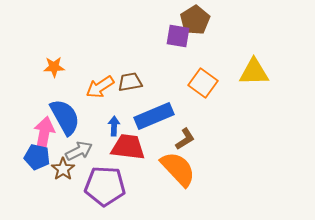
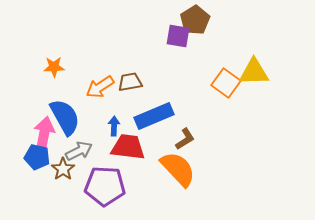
orange square: moved 23 px right
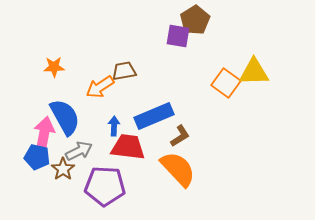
brown trapezoid: moved 6 px left, 11 px up
brown L-shape: moved 5 px left, 3 px up
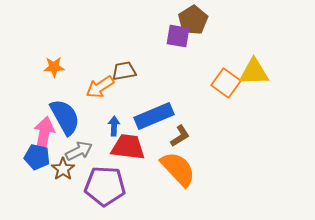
brown pentagon: moved 2 px left
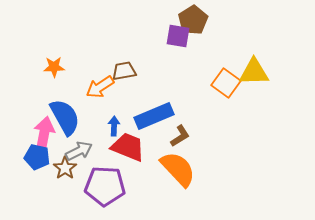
red trapezoid: rotated 15 degrees clockwise
brown star: moved 2 px right, 1 px up
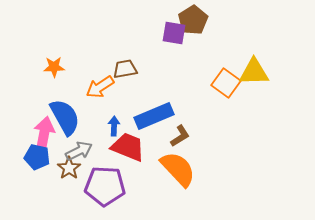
purple square: moved 4 px left, 3 px up
brown trapezoid: moved 1 px right, 2 px up
brown star: moved 4 px right
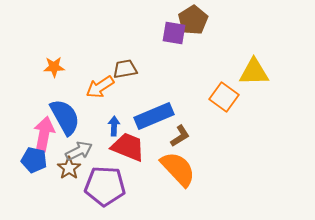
orange square: moved 2 px left, 14 px down
blue pentagon: moved 3 px left, 3 px down
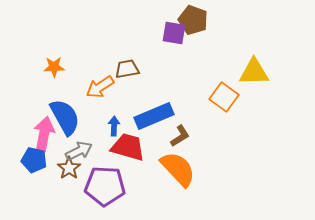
brown pentagon: rotated 20 degrees counterclockwise
brown trapezoid: moved 2 px right
red trapezoid: rotated 6 degrees counterclockwise
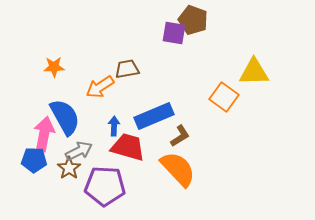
blue pentagon: rotated 10 degrees counterclockwise
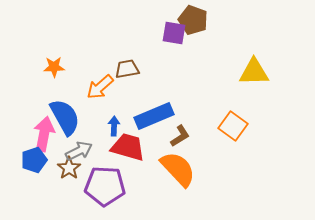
orange arrow: rotated 8 degrees counterclockwise
orange square: moved 9 px right, 29 px down
blue pentagon: rotated 20 degrees counterclockwise
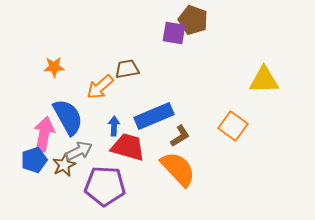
yellow triangle: moved 10 px right, 8 px down
blue semicircle: moved 3 px right
brown star: moved 5 px left, 3 px up; rotated 10 degrees clockwise
